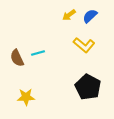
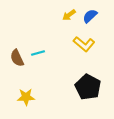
yellow L-shape: moved 1 px up
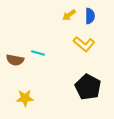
blue semicircle: rotated 133 degrees clockwise
cyan line: rotated 32 degrees clockwise
brown semicircle: moved 2 px left, 2 px down; rotated 54 degrees counterclockwise
yellow star: moved 1 px left, 1 px down
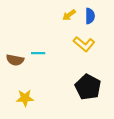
cyan line: rotated 16 degrees counterclockwise
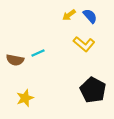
blue semicircle: rotated 42 degrees counterclockwise
cyan line: rotated 24 degrees counterclockwise
black pentagon: moved 5 px right, 3 px down
yellow star: rotated 18 degrees counterclockwise
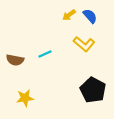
cyan line: moved 7 px right, 1 px down
yellow star: rotated 12 degrees clockwise
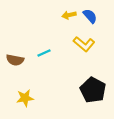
yellow arrow: rotated 24 degrees clockwise
cyan line: moved 1 px left, 1 px up
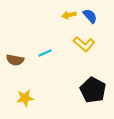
cyan line: moved 1 px right
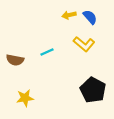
blue semicircle: moved 1 px down
cyan line: moved 2 px right, 1 px up
